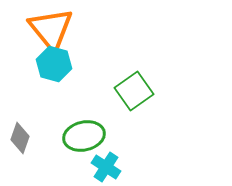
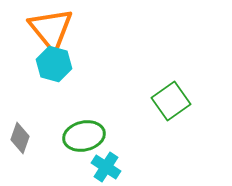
green square: moved 37 px right, 10 px down
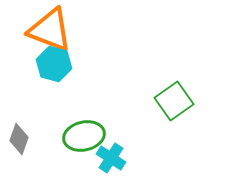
orange triangle: moved 1 px left, 1 px down; rotated 30 degrees counterclockwise
green square: moved 3 px right
gray diamond: moved 1 px left, 1 px down
cyan cross: moved 5 px right, 9 px up
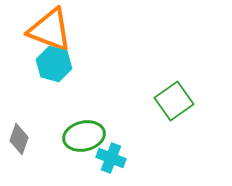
cyan cross: rotated 12 degrees counterclockwise
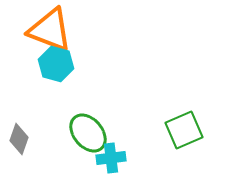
cyan hexagon: moved 2 px right
green square: moved 10 px right, 29 px down; rotated 12 degrees clockwise
green ellipse: moved 4 px right, 3 px up; rotated 63 degrees clockwise
cyan cross: rotated 28 degrees counterclockwise
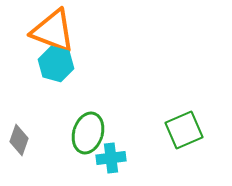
orange triangle: moved 3 px right, 1 px down
green ellipse: rotated 57 degrees clockwise
gray diamond: moved 1 px down
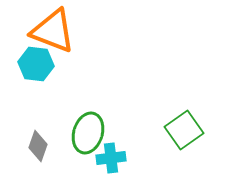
cyan hexagon: moved 20 px left; rotated 8 degrees counterclockwise
green square: rotated 12 degrees counterclockwise
gray diamond: moved 19 px right, 6 px down
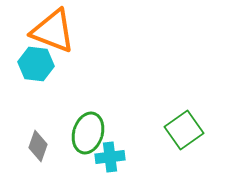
cyan cross: moved 1 px left, 1 px up
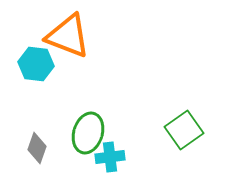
orange triangle: moved 15 px right, 5 px down
gray diamond: moved 1 px left, 2 px down
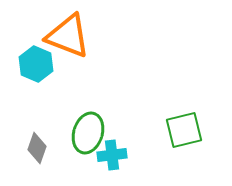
cyan hexagon: rotated 16 degrees clockwise
green square: rotated 21 degrees clockwise
cyan cross: moved 2 px right, 2 px up
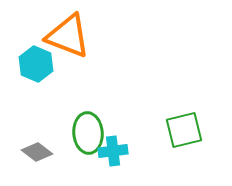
green ellipse: rotated 21 degrees counterclockwise
gray diamond: moved 4 px down; rotated 72 degrees counterclockwise
cyan cross: moved 1 px right, 4 px up
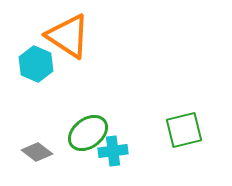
orange triangle: rotated 12 degrees clockwise
green ellipse: rotated 57 degrees clockwise
